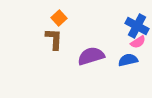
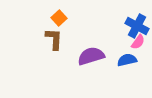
pink semicircle: rotated 21 degrees counterclockwise
blue semicircle: moved 1 px left
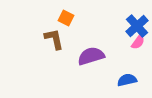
orange square: moved 7 px right; rotated 21 degrees counterclockwise
blue cross: rotated 20 degrees clockwise
brown L-shape: rotated 15 degrees counterclockwise
blue semicircle: moved 20 px down
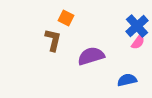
brown L-shape: moved 1 px left, 1 px down; rotated 25 degrees clockwise
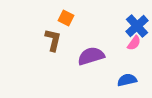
pink semicircle: moved 4 px left, 1 px down
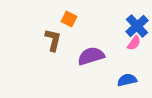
orange square: moved 3 px right, 1 px down
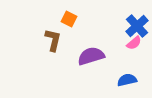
pink semicircle: rotated 14 degrees clockwise
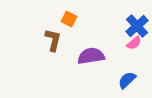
purple semicircle: rotated 8 degrees clockwise
blue semicircle: rotated 30 degrees counterclockwise
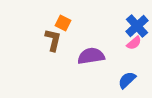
orange square: moved 6 px left, 4 px down
